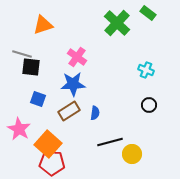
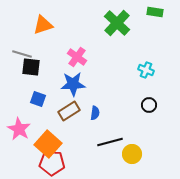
green rectangle: moved 7 px right, 1 px up; rotated 28 degrees counterclockwise
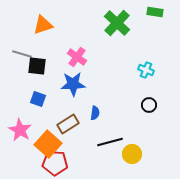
black square: moved 6 px right, 1 px up
brown rectangle: moved 1 px left, 13 px down
pink star: moved 1 px right, 1 px down
red pentagon: moved 3 px right
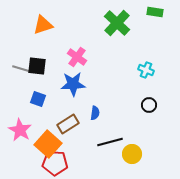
gray line: moved 15 px down
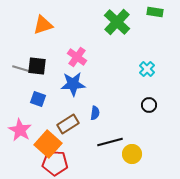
green cross: moved 1 px up
cyan cross: moved 1 px right, 1 px up; rotated 21 degrees clockwise
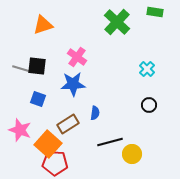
pink star: rotated 10 degrees counterclockwise
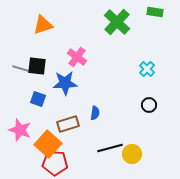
blue star: moved 8 px left, 1 px up
brown rectangle: rotated 15 degrees clockwise
black line: moved 6 px down
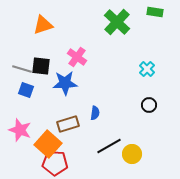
black square: moved 4 px right
blue square: moved 12 px left, 9 px up
black line: moved 1 px left, 2 px up; rotated 15 degrees counterclockwise
